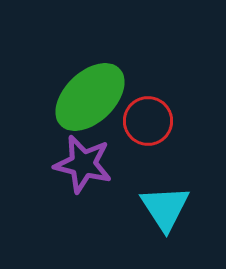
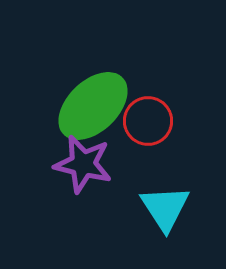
green ellipse: moved 3 px right, 9 px down
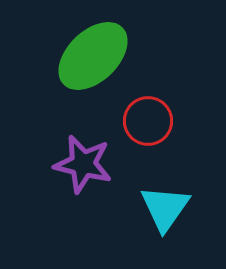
green ellipse: moved 50 px up
cyan triangle: rotated 8 degrees clockwise
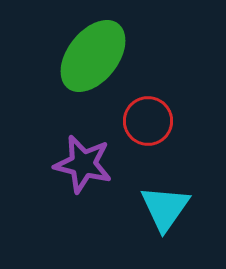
green ellipse: rotated 8 degrees counterclockwise
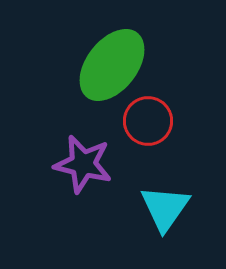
green ellipse: moved 19 px right, 9 px down
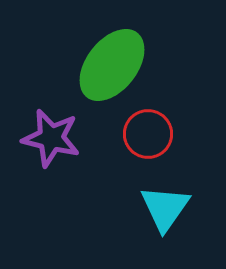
red circle: moved 13 px down
purple star: moved 32 px left, 26 px up
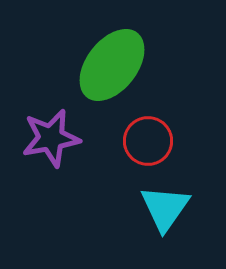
red circle: moved 7 px down
purple star: rotated 24 degrees counterclockwise
